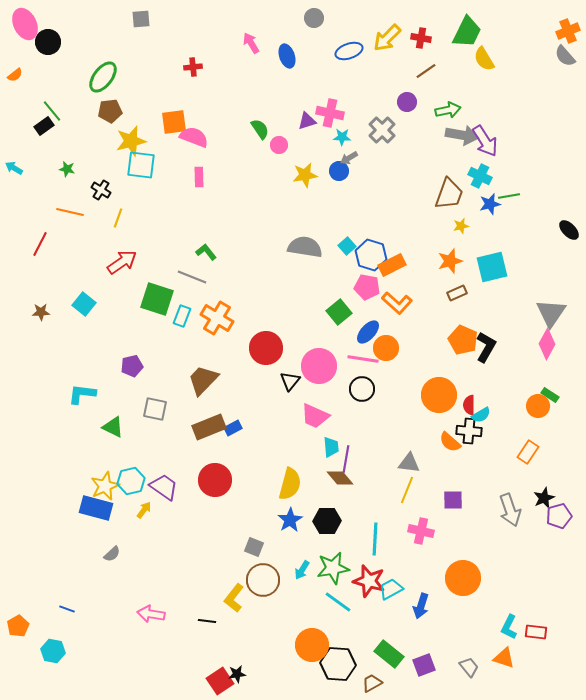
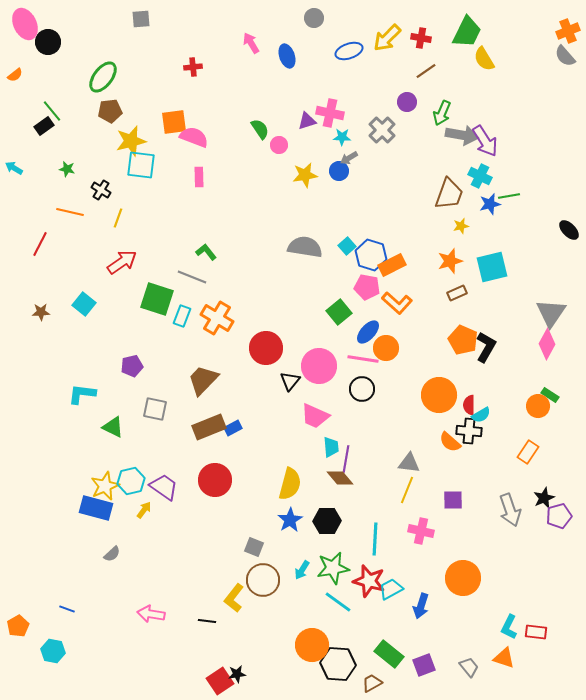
green arrow at (448, 110): moved 6 px left, 3 px down; rotated 125 degrees clockwise
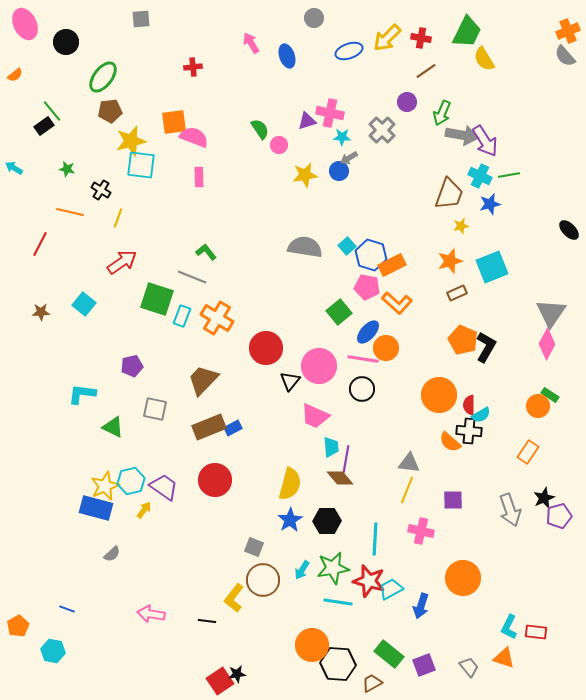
black circle at (48, 42): moved 18 px right
green line at (509, 196): moved 21 px up
cyan square at (492, 267): rotated 8 degrees counterclockwise
cyan line at (338, 602): rotated 28 degrees counterclockwise
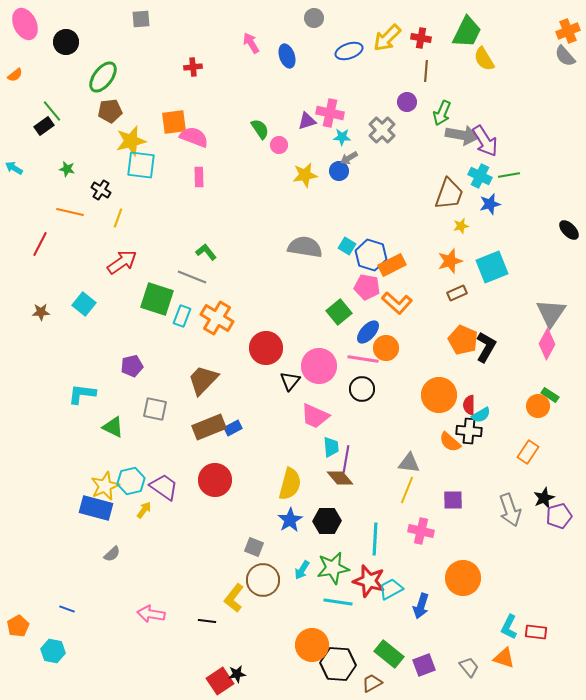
brown line at (426, 71): rotated 50 degrees counterclockwise
cyan square at (347, 246): rotated 18 degrees counterclockwise
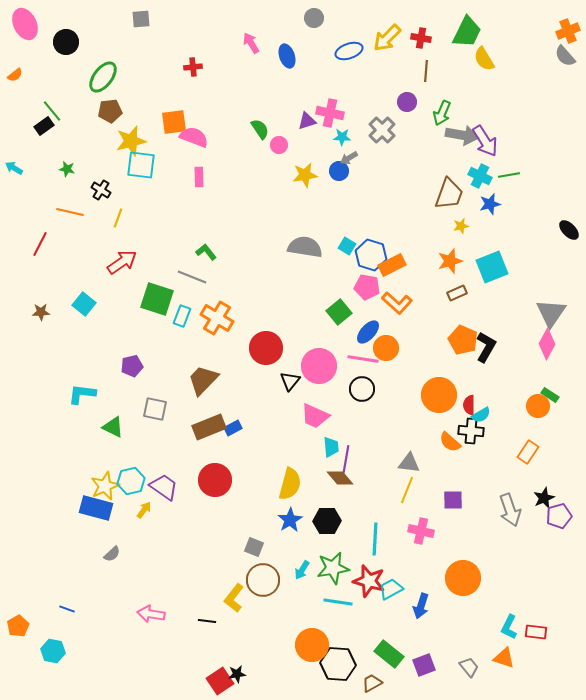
black cross at (469, 431): moved 2 px right
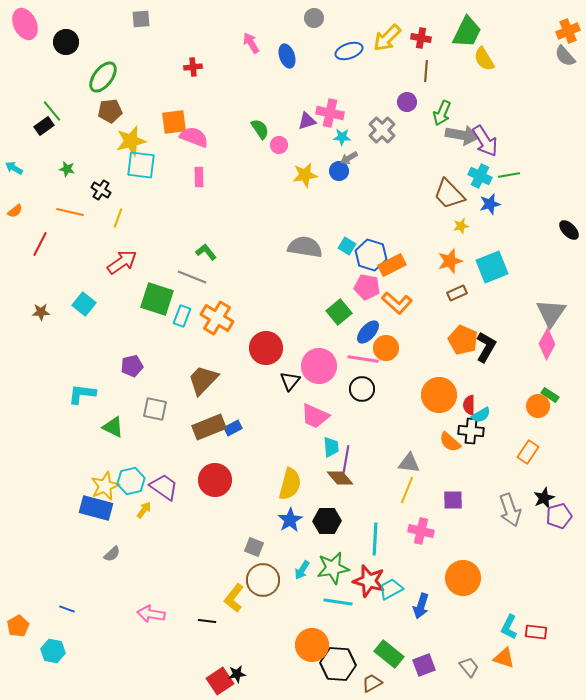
orange semicircle at (15, 75): moved 136 px down
brown trapezoid at (449, 194): rotated 116 degrees clockwise
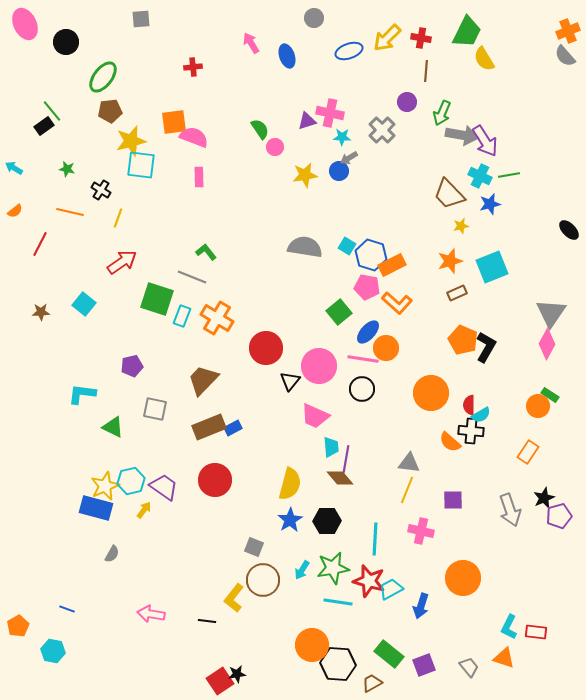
pink circle at (279, 145): moved 4 px left, 2 px down
orange circle at (439, 395): moved 8 px left, 2 px up
gray semicircle at (112, 554): rotated 18 degrees counterclockwise
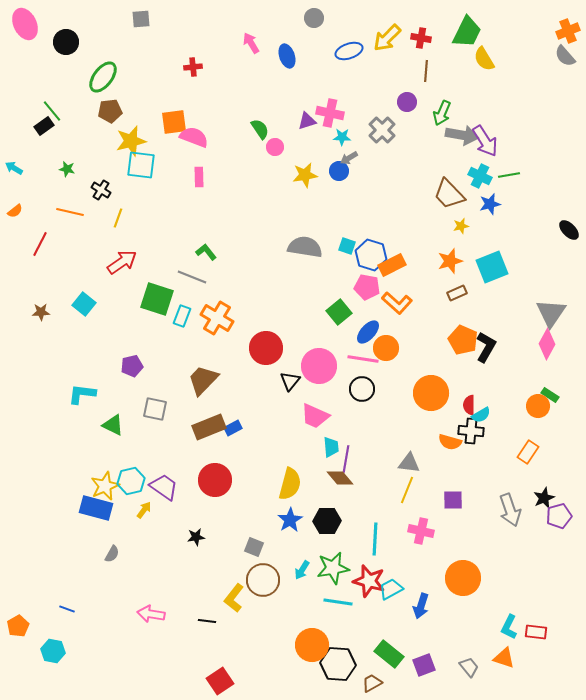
cyan square at (347, 246): rotated 12 degrees counterclockwise
green triangle at (113, 427): moved 2 px up
orange semicircle at (450, 442): rotated 25 degrees counterclockwise
black star at (237, 674): moved 41 px left, 137 px up
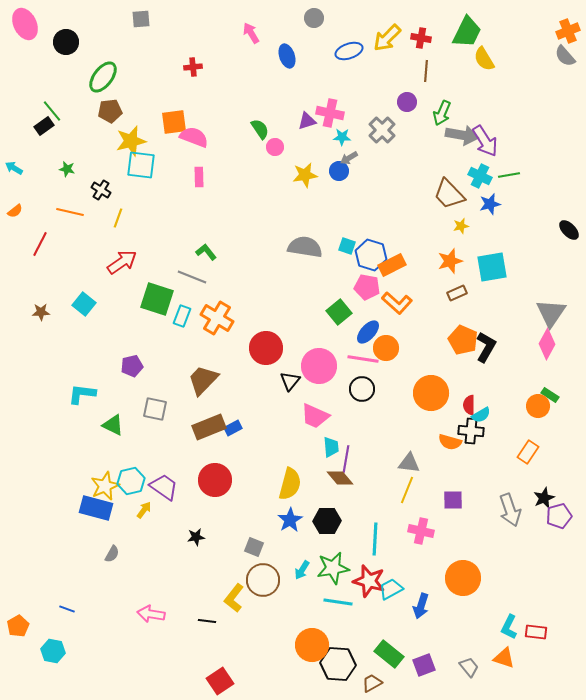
pink arrow at (251, 43): moved 10 px up
cyan square at (492, 267): rotated 12 degrees clockwise
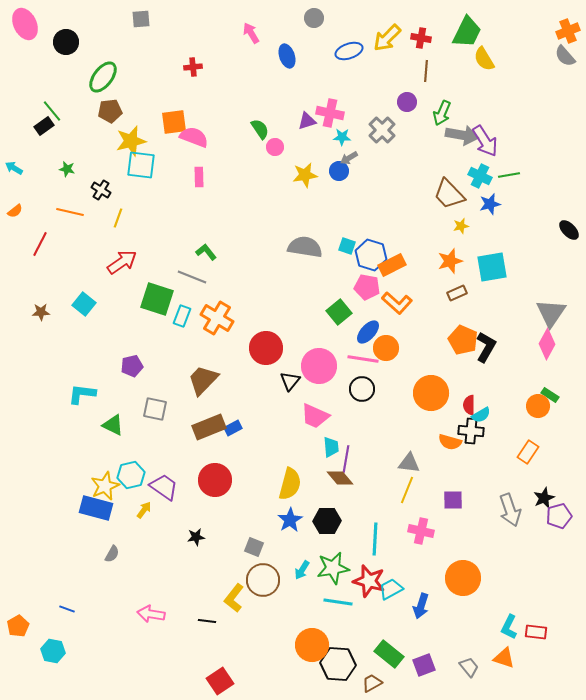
cyan hexagon at (131, 481): moved 6 px up
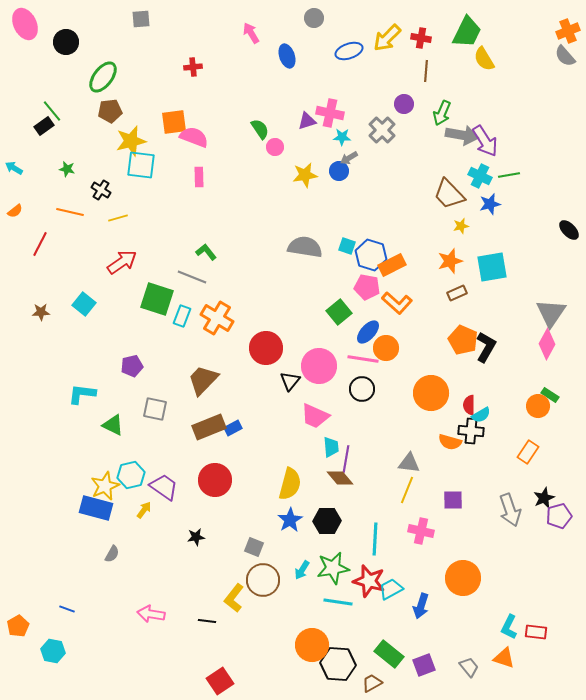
purple circle at (407, 102): moved 3 px left, 2 px down
yellow line at (118, 218): rotated 54 degrees clockwise
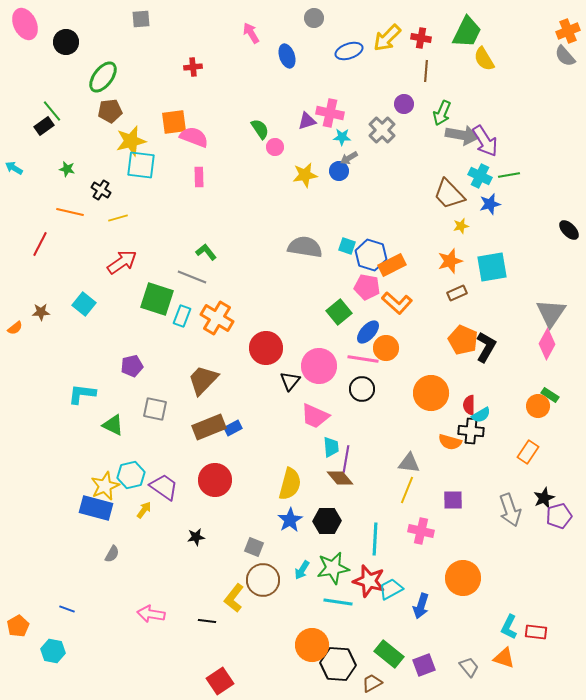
orange semicircle at (15, 211): moved 117 px down
